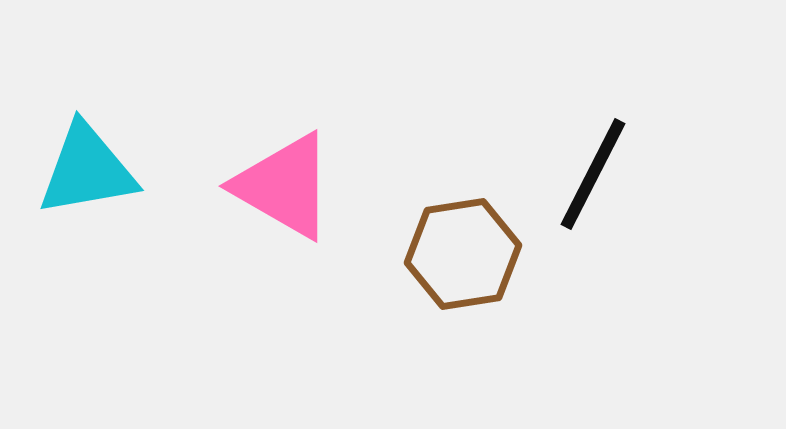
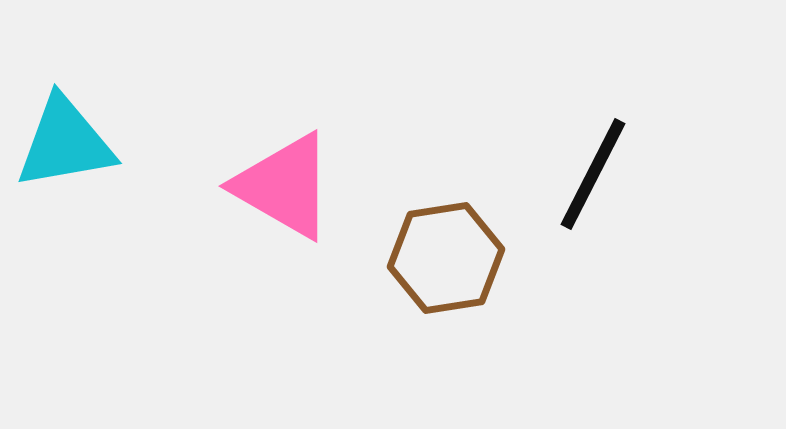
cyan triangle: moved 22 px left, 27 px up
brown hexagon: moved 17 px left, 4 px down
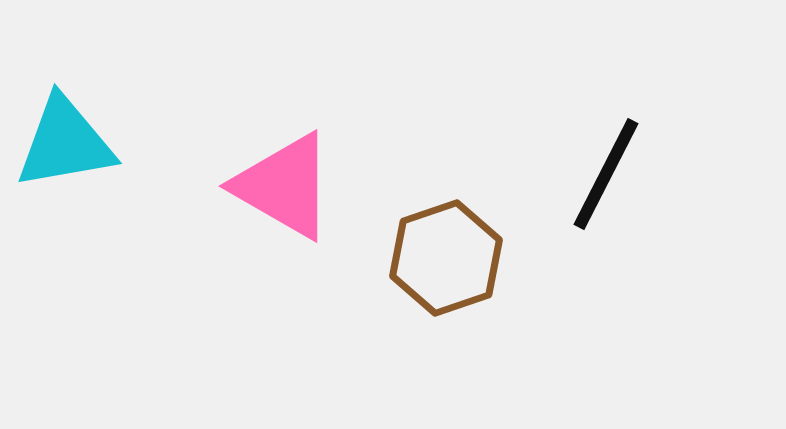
black line: moved 13 px right
brown hexagon: rotated 10 degrees counterclockwise
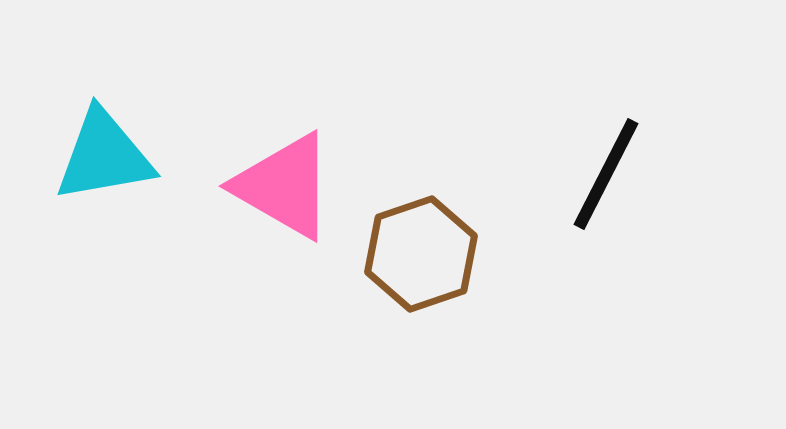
cyan triangle: moved 39 px right, 13 px down
brown hexagon: moved 25 px left, 4 px up
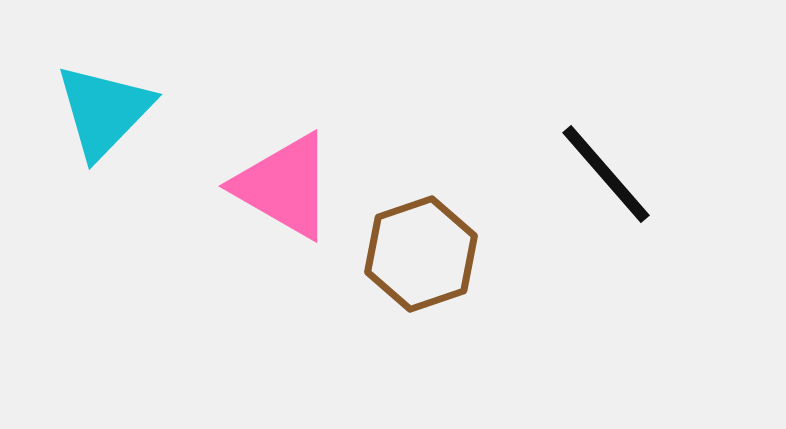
cyan triangle: moved 45 px up; rotated 36 degrees counterclockwise
black line: rotated 68 degrees counterclockwise
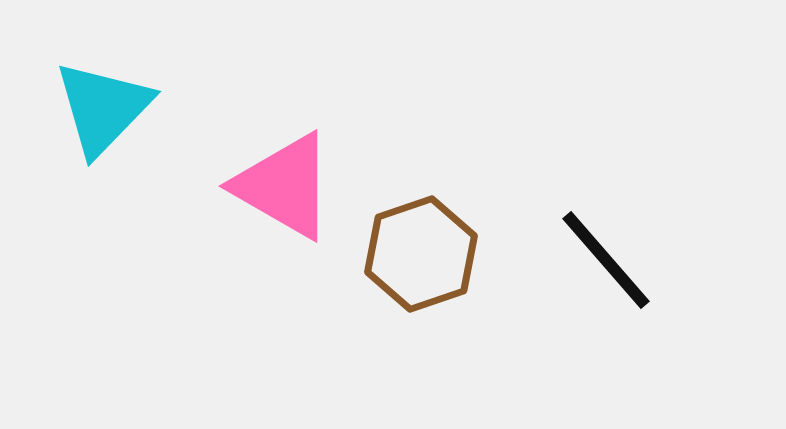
cyan triangle: moved 1 px left, 3 px up
black line: moved 86 px down
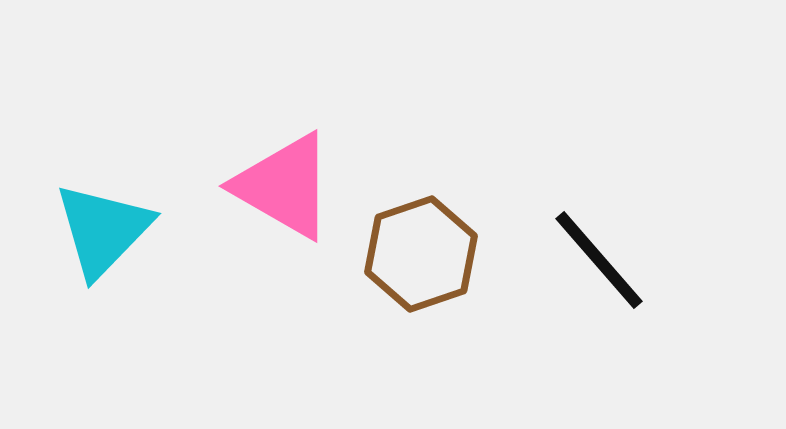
cyan triangle: moved 122 px down
black line: moved 7 px left
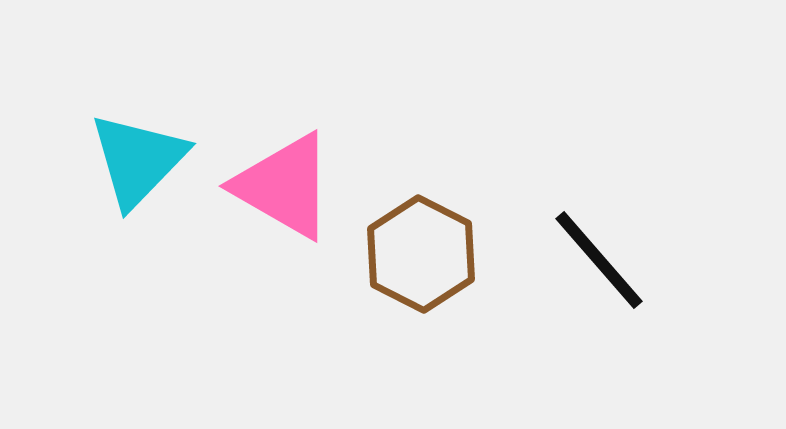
cyan triangle: moved 35 px right, 70 px up
brown hexagon: rotated 14 degrees counterclockwise
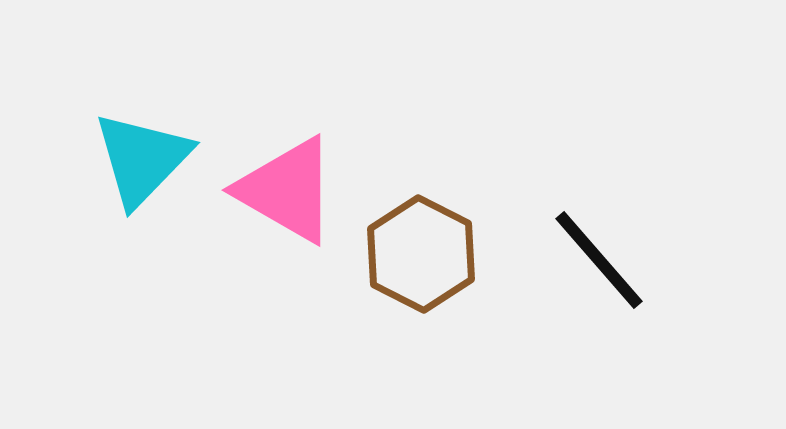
cyan triangle: moved 4 px right, 1 px up
pink triangle: moved 3 px right, 4 px down
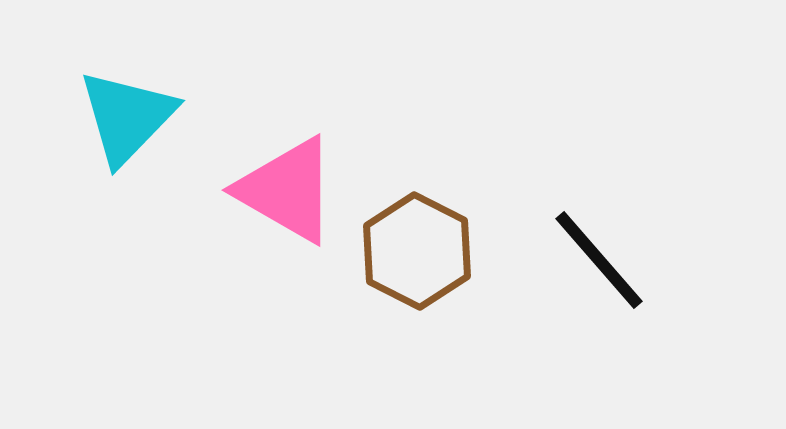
cyan triangle: moved 15 px left, 42 px up
brown hexagon: moved 4 px left, 3 px up
